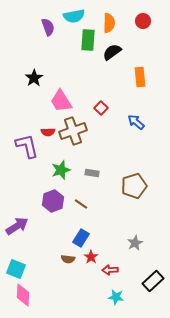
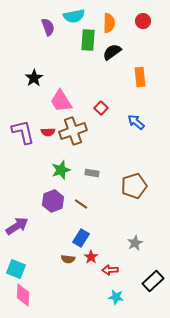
purple L-shape: moved 4 px left, 14 px up
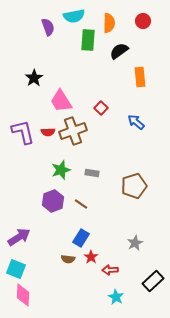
black semicircle: moved 7 px right, 1 px up
purple arrow: moved 2 px right, 11 px down
cyan star: rotated 21 degrees clockwise
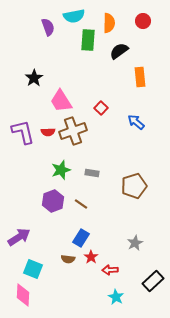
cyan square: moved 17 px right
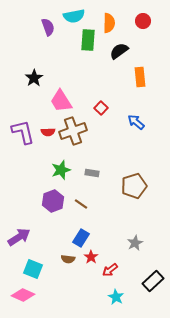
red arrow: rotated 35 degrees counterclockwise
pink diamond: rotated 70 degrees counterclockwise
